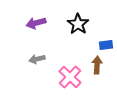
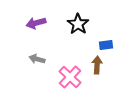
gray arrow: rotated 28 degrees clockwise
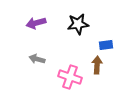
black star: rotated 30 degrees clockwise
pink cross: rotated 25 degrees counterclockwise
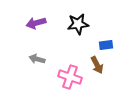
brown arrow: rotated 150 degrees clockwise
